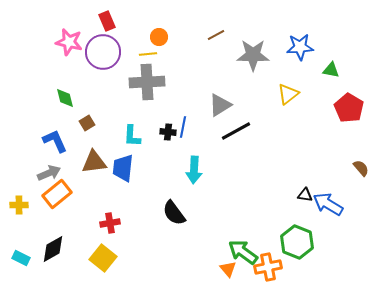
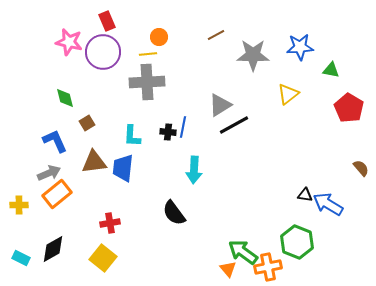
black line: moved 2 px left, 6 px up
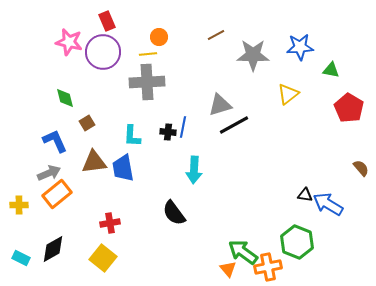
gray triangle: rotated 15 degrees clockwise
blue trapezoid: rotated 16 degrees counterclockwise
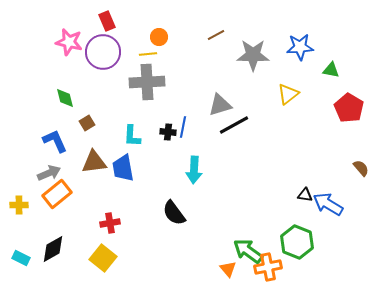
green arrow: moved 5 px right, 1 px up
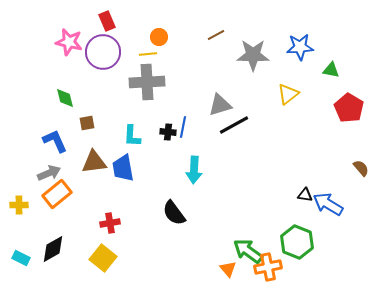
brown square: rotated 21 degrees clockwise
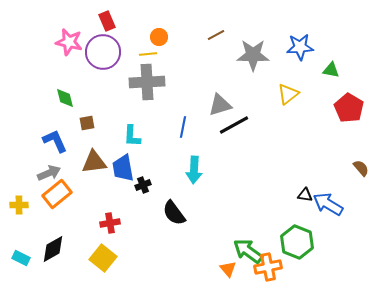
black cross: moved 25 px left, 53 px down; rotated 28 degrees counterclockwise
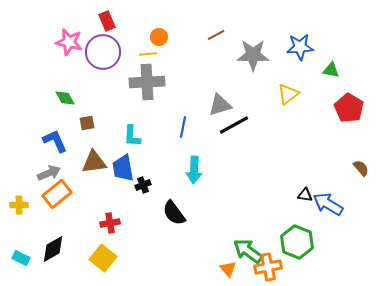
green diamond: rotated 15 degrees counterclockwise
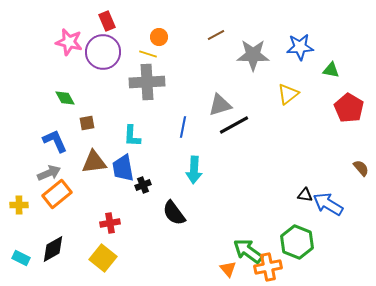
yellow line: rotated 24 degrees clockwise
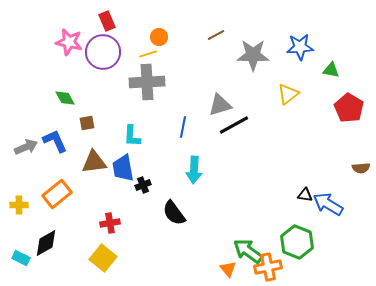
yellow line: rotated 36 degrees counterclockwise
brown semicircle: rotated 126 degrees clockwise
gray arrow: moved 23 px left, 26 px up
black diamond: moved 7 px left, 6 px up
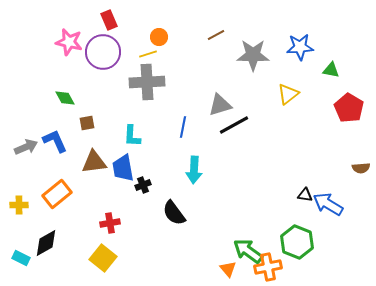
red rectangle: moved 2 px right, 1 px up
